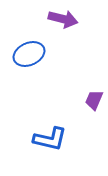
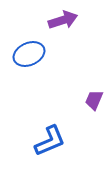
purple arrow: moved 1 px down; rotated 32 degrees counterclockwise
blue L-shape: moved 2 px down; rotated 36 degrees counterclockwise
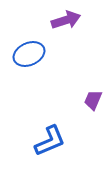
purple arrow: moved 3 px right
purple trapezoid: moved 1 px left
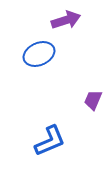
blue ellipse: moved 10 px right
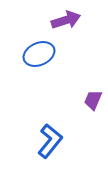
blue L-shape: rotated 28 degrees counterclockwise
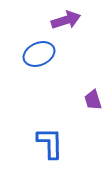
purple trapezoid: rotated 40 degrees counterclockwise
blue L-shape: moved 2 px down; rotated 40 degrees counterclockwise
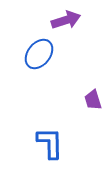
blue ellipse: rotated 28 degrees counterclockwise
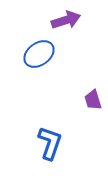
blue ellipse: rotated 16 degrees clockwise
blue L-shape: rotated 20 degrees clockwise
